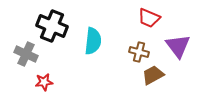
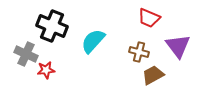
cyan semicircle: rotated 144 degrees counterclockwise
red star: moved 2 px right, 12 px up
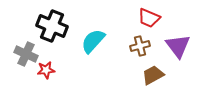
brown cross: moved 1 px right, 6 px up; rotated 30 degrees counterclockwise
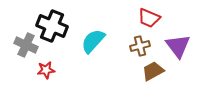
gray cross: moved 9 px up
brown trapezoid: moved 4 px up
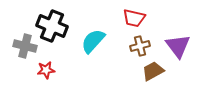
red trapezoid: moved 15 px left; rotated 10 degrees counterclockwise
gray cross: moved 1 px left, 1 px down; rotated 10 degrees counterclockwise
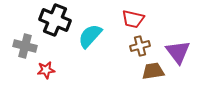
red trapezoid: moved 1 px left, 1 px down
black cross: moved 3 px right, 6 px up
cyan semicircle: moved 3 px left, 5 px up
purple triangle: moved 6 px down
brown trapezoid: rotated 20 degrees clockwise
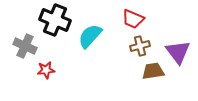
red trapezoid: rotated 10 degrees clockwise
gray cross: rotated 10 degrees clockwise
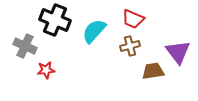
cyan semicircle: moved 4 px right, 5 px up
brown cross: moved 10 px left
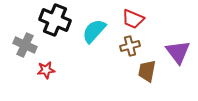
gray cross: moved 1 px up
brown trapezoid: moved 6 px left; rotated 70 degrees counterclockwise
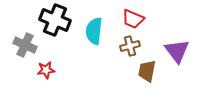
cyan semicircle: rotated 36 degrees counterclockwise
purple triangle: moved 1 px left, 1 px up
